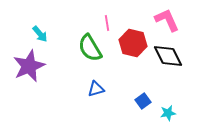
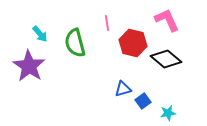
green semicircle: moved 15 px left, 5 px up; rotated 16 degrees clockwise
black diamond: moved 2 px left, 3 px down; rotated 24 degrees counterclockwise
purple star: rotated 16 degrees counterclockwise
blue triangle: moved 27 px right
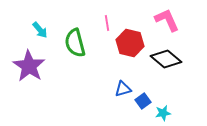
cyan arrow: moved 4 px up
red hexagon: moved 3 px left
cyan star: moved 5 px left
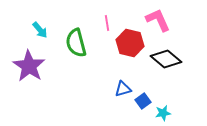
pink L-shape: moved 9 px left
green semicircle: moved 1 px right
